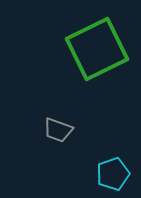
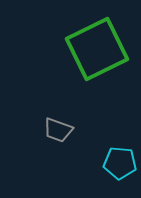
cyan pentagon: moved 7 px right, 11 px up; rotated 24 degrees clockwise
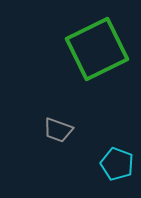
cyan pentagon: moved 3 px left, 1 px down; rotated 16 degrees clockwise
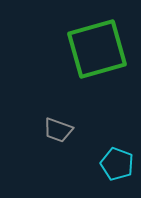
green square: rotated 10 degrees clockwise
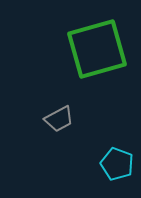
gray trapezoid: moved 1 px right, 11 px up; rotated 48 degrees counterclockwise
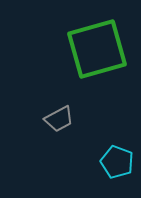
cyan pentagon: moved 2 px up
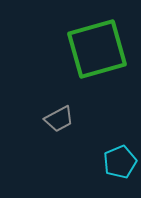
cyan pentagon: moved 3 px right; rotated 28 degrees clockwise
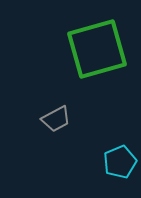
gray trapezoid: moved 3 px left
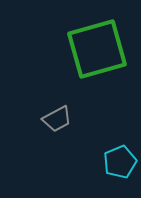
gray trapezoid: moved 1 px right
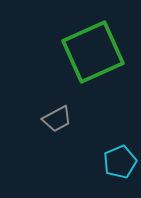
green square: moved 4 px left, 3 px down; rotated 8 degrees counterclockwise
